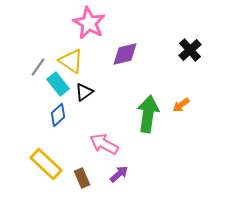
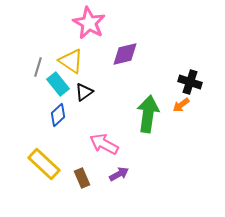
black cross: moved 32 px down; rotated 30 degrees counterclockwise
gray line: rotated 18 degrees counterclockwise
yellow rectangle: moved 2 px left
purple arrow: rotated 12 degrees clockwise
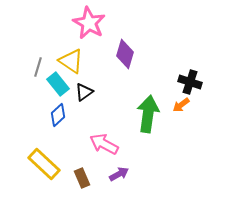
purple diamond: rotated 60 degrees counterclockwise
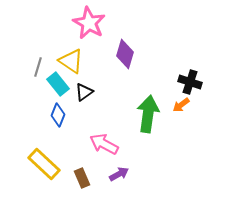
blue diamond: rotated 25 degrees counterclockwise
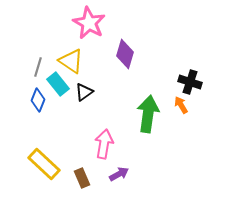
orange arrow: rotated 96 degrees clockwise
blue diamond: moved 20 px left, 15 px up
pink arrow: rotated 72 degrees clockwise
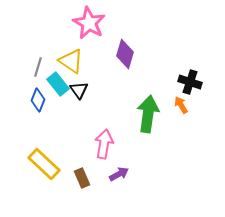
black triangle: moved 5 px left, 2 px up; rotated 30 degrees counterclockwise
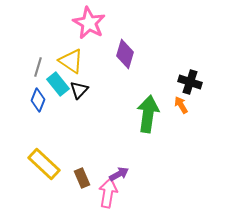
black triangle: rotated 18 degrees clockwise
pink arrow: moved 4 px right, 49 px down
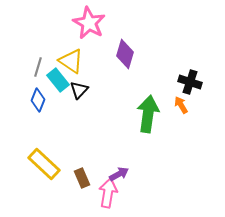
cyan rectangle: moved 4 px up
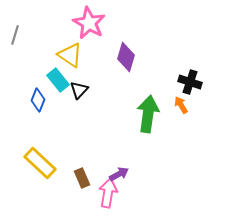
purple diamond: moved 1 px right, 3 px down
yellow triangle: moved 1 px left, 6 px up
gray line: moved 23 px left, 32 px up
yellow rectangle: moved 4 px left, 1 px up
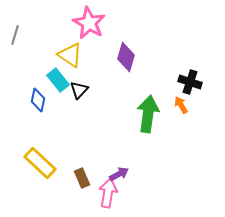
blue diamond: rotated 10 degrees counterclockwise
